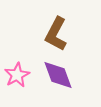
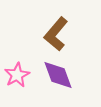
brown L-shape: rotated 12 degrees clockwise
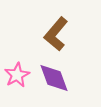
purple diamond: moved 4 px left, 3 px down
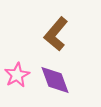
purple diamond: moved 1 px right, 2 px down
